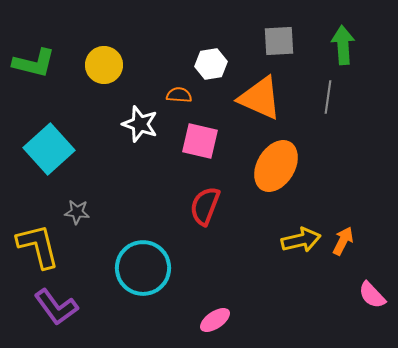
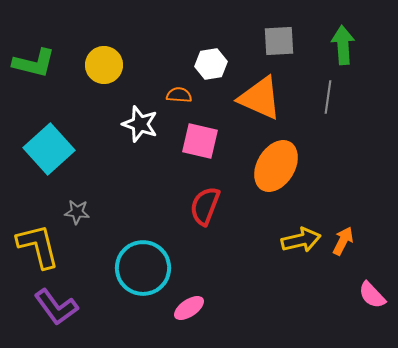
pink ellipse: moved 26 px left, 12 px up
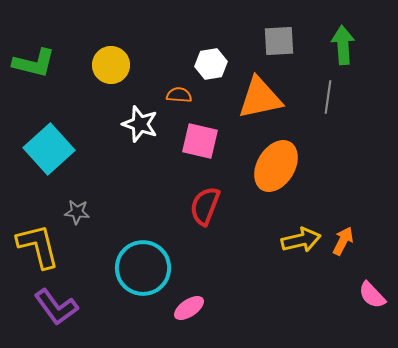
yellow circle: moved 7 px right
orange triangle: rotated 36 degrees counterclockwise
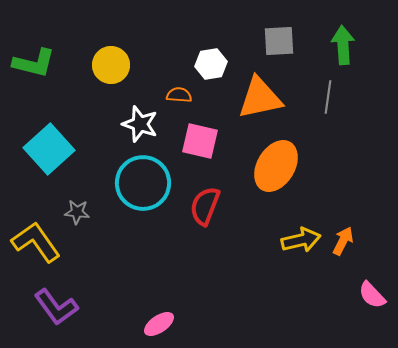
yellow L-shape: moved 2 px left, 4 px up; rotated 21 degrees counterclockwise
cyan circle: moved 85 px up
pink ellipse: moved 30 px left, 16 px down
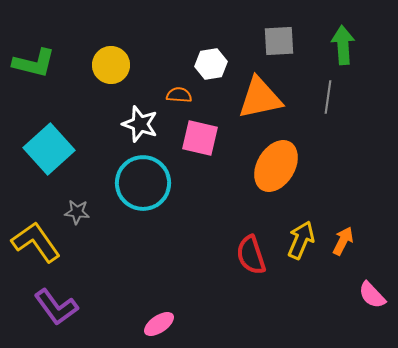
pink square: moved 3 px up
red semicircle: moved 46 px right, 49 px down; rotated 39 degrees counterclockwise
yellow arrow: rotated 54 degrees counterclockwise
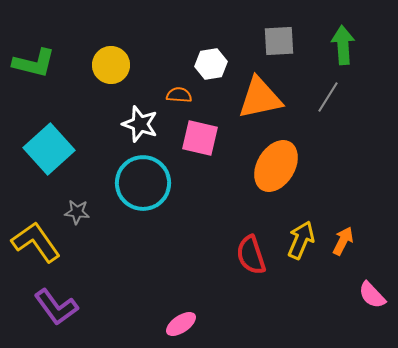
gray line: rotated 24 degrees clockwise
pink ellipse: moved 22 px right
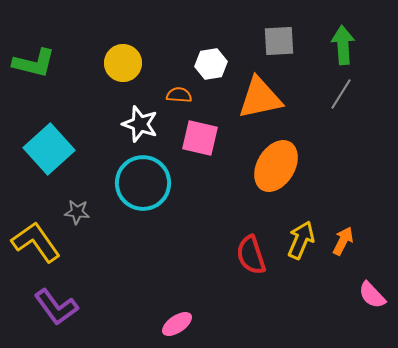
yellow circle: moved 12 px right, 2 px up
gray line: moved 13 px right, 3 px up
pink ellipse: moved 4 px left
